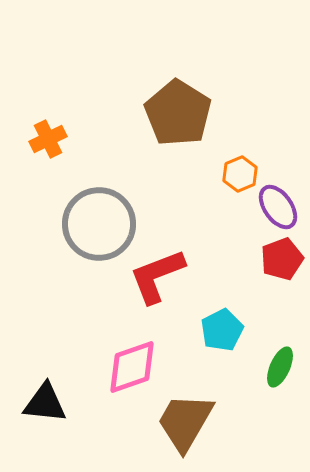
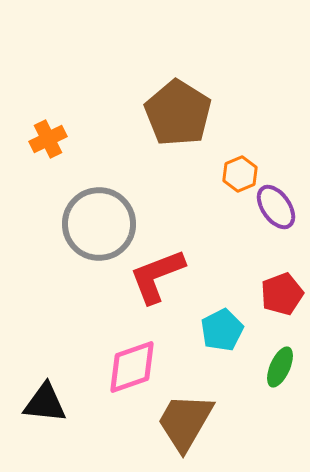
purple ellipse: moved 2 px left
red pentagon: moved 35 px down
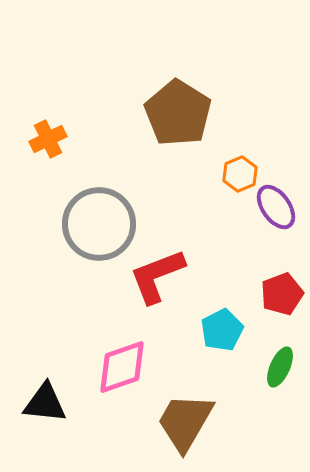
pink diamond: moved 10 px left
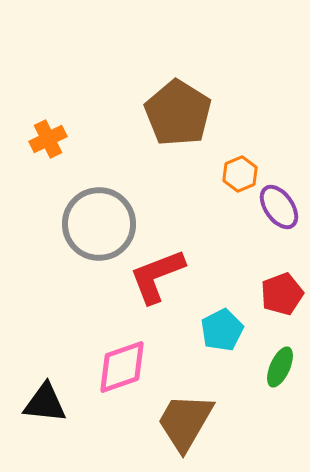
purple ellipse: moved 3 px right
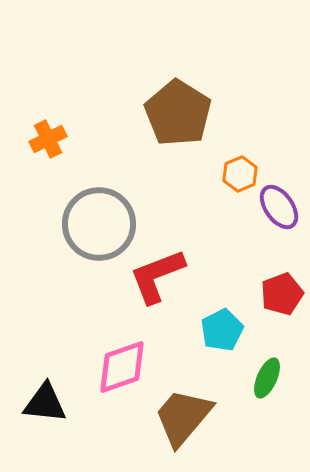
green ellipse: moved 13 px left, 11 px down
brown trapezoid: moved 2 px left, 5 px up; rotated 10 degrees clockwise
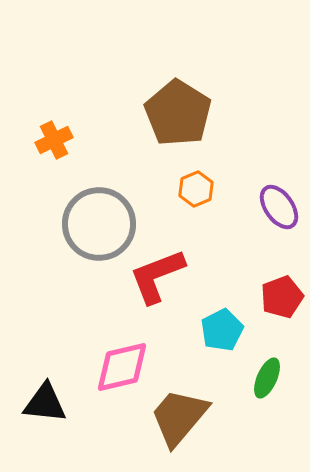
orange cross: moved 6 px right, 1 px down
orange hexagon: moved 44 px left, 15 px down
red pentagon: moved 3 px down
pink diamond: rotated 6 degrees clockwise
brown trapezoid: moved 4 px left
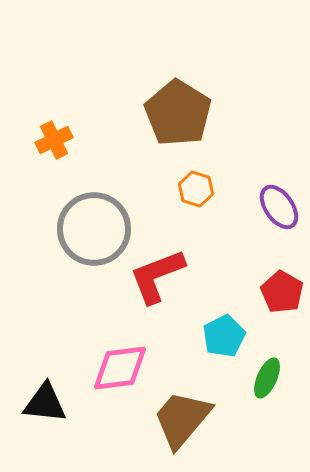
orange hexagon: rotated 20 degrees counterclockwise
gray circle: moved 5 px left, 5 px down
red pentagon: moved 5 px up; rotated 21 degrees counterclockwise
cyan pentagon: moved 2 px right, 6 px down
pink diamond: moved 2 px left, 1 px down; rotated 6 degrees clockwise
brown trapezoid: moved 3 px right, 2 px down
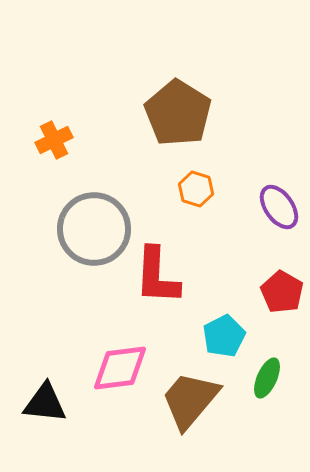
red L-shape: rotated 66 degrees counterclockwise
brown trapezoid: moved 8 px right, 19 px up
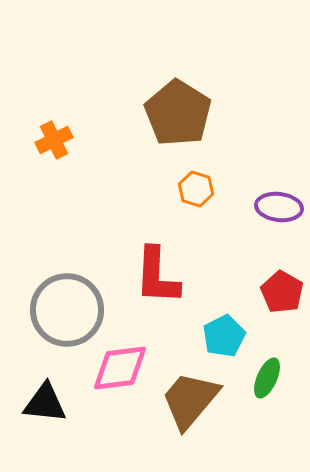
purple ellipse: rotated 48 degrees counterclockwise
gray circle: moved 27 px left, 81 px down
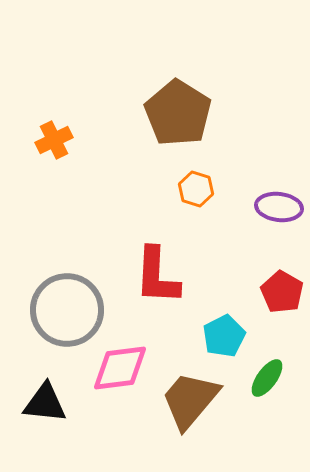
green ellipse: rotated 12 degrees clockwise
